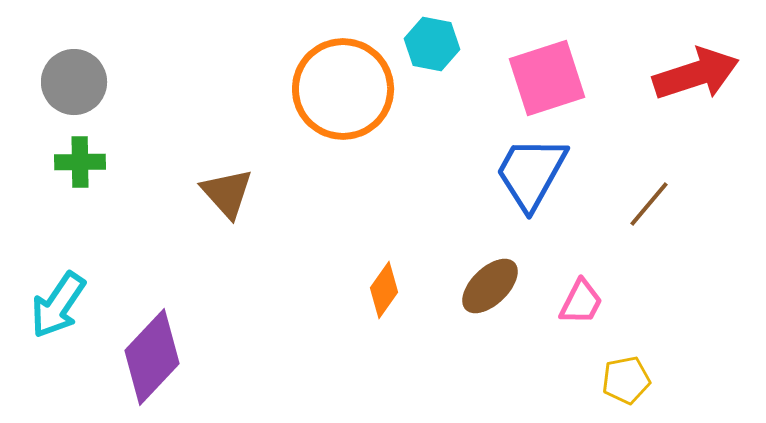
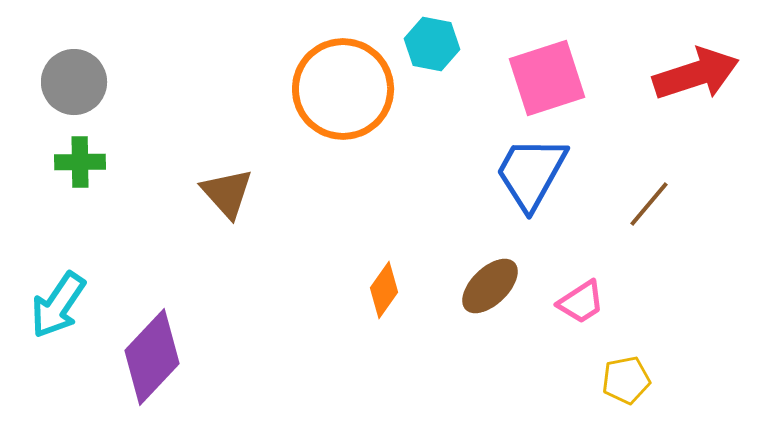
pink trapezoid: rotated 30 degrees clockwise
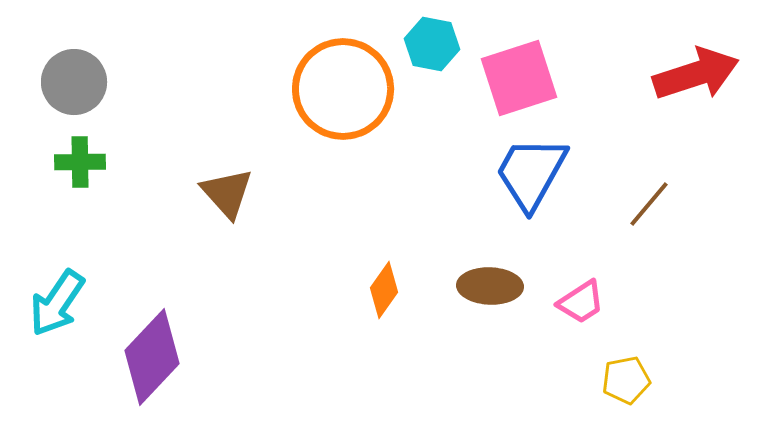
pink square: moved 28 px left
brown ellipse: rotated 46 degrees clockwise
cyan arrow: moved 1 px left, 2 px up
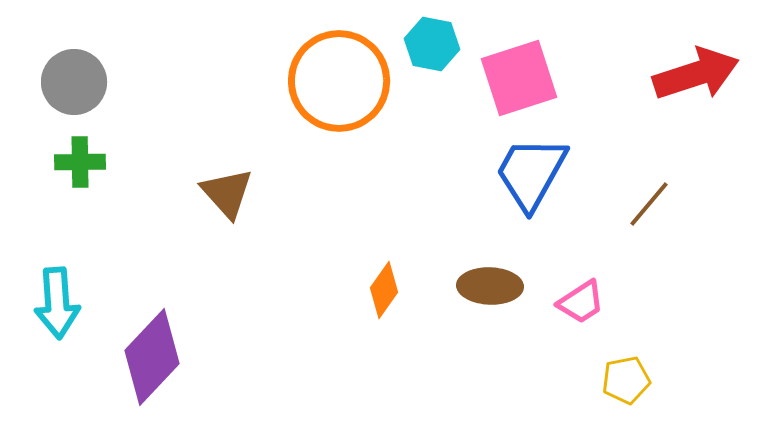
orange circle: moved 4 px left, 8 px up
cyan arrow: rotated 38 degrees counterclockwise
